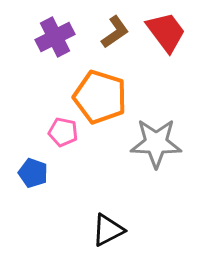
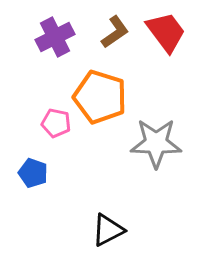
pink pentagon: moved 7 px left, 9 px up
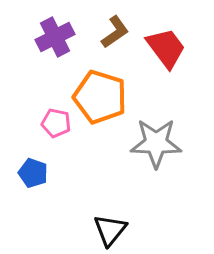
red trapezoid: moved 16 px down
black triangle: moved 2 px right; rotated 24 degrees counterclockwise
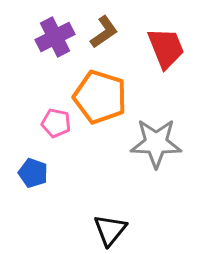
brown L-shape: moved 11 px left
red trapezoid: rotated 15 degrees clockwise
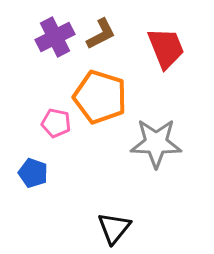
brown L-shape: moved 3 px left, 2 px down; rotated 8 degrees clockwise
black triangle: moved 4 px right, 2 px up
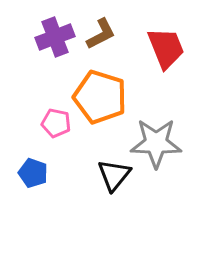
purple cross: rotated 6 degrees clockwise
black triangle: moved 53 px up
